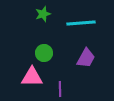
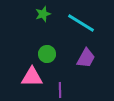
cyan line: rotated 36 degrees clockwise
green circle: moved 3 px right, 1 px down
purple line: moved 1 px down
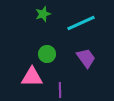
cyan line: rotated 56 degrees counterclockwise
purple trapezoid: rotated 65 degrees counterclockwise
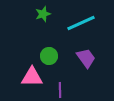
green circle: moved 2 px right, 2 px down
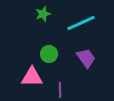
green circle: moved 2 px up
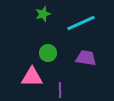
green circle: moved 1 px left, 1 px up
purple trapezoid: rotated 45 degrees counterclockwise
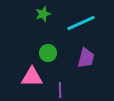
purple trapezoid: rotated 95 degrees clockwise
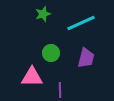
green circle: moved 3 px right
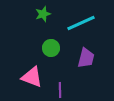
green circle: moved 5 px up
pink triangle: rotated 20 degrees clockwise
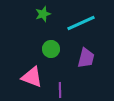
green circle: moved 1 px down
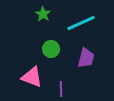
green star: rotated 21 degrees counterclockwise
purple line: moved 1 px right, 1 px up
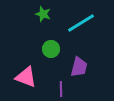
green star: rotated 14 degrees counterclockwise
cyan line: rotated 8 degrees counterclockwise
purple trapezoid: moved 7 px left, 9 px down
pink triangle: moved 6 px left
